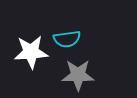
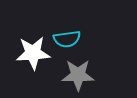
white star: moved 2 px right, 1 px down
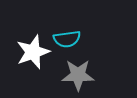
white star: moved 1 px up; rotated 16 degrees counterclockwise
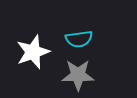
cyan semicircle: moved 12 px right
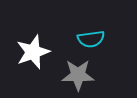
cyan semicircle: moved 12 px right
